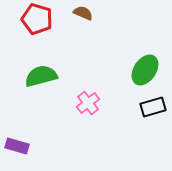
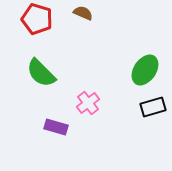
green semicircle: moved 3 px up; rotated 120 degrees counterclockwise
purple rectangle: moved 39 px right, 19 px up
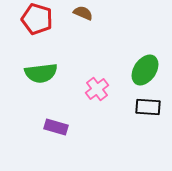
green semicircle: rotated 52 degrees counterclockwise
pink cross: moved 9 px right, 14 px up
black rectangle: moved 5 px left; rotated 20 degrees clockwise
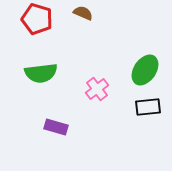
black rectangle: rotated 10 degrees counterclockwise
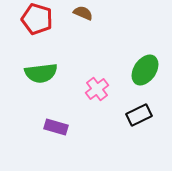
black rectangle: moved 9 px left, 8 px down; rotated 20 degrees counterclockwise
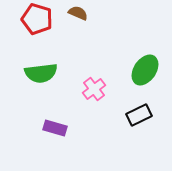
brown semicircle: moved 5 px left
pink cross: moved 3 px left
purple rectangle: moved 1 px left, 1 px down
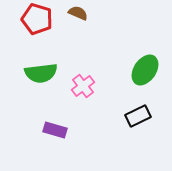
pink cross: moved 11 px left, 3 px up
black rectangle: moved 1 px left, 1 px down
purple rectangle: moved 2 px down
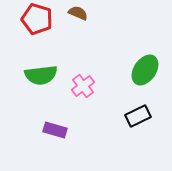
green semicircle: moved 2 px down
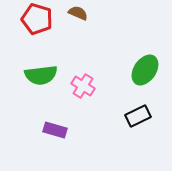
pink cross: rotated 20 degrees counterclockwise
